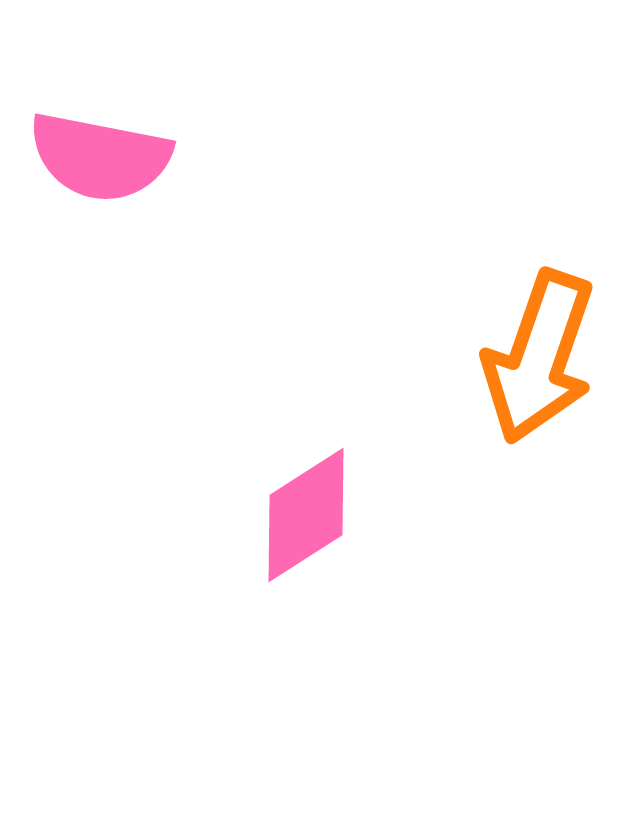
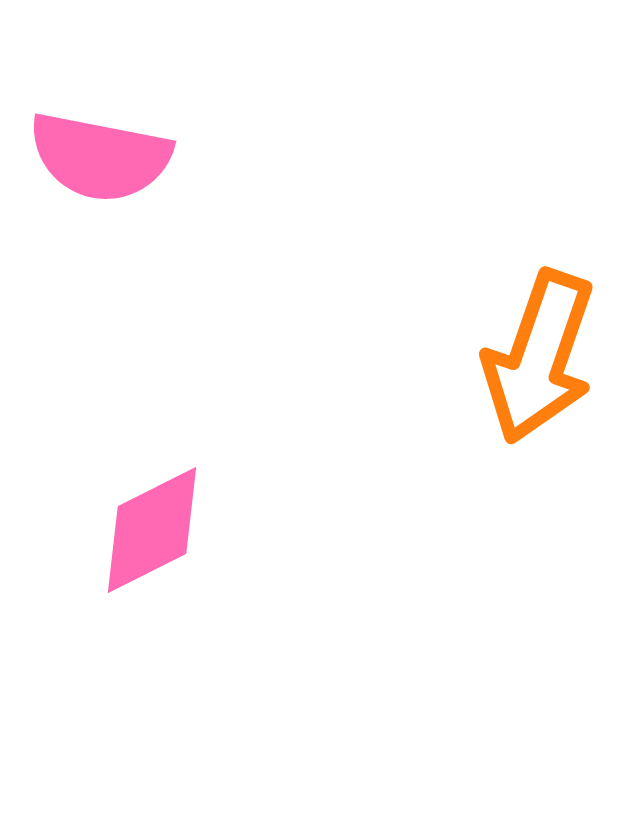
pink diamond: moved 154 px left, 15 px down; rotated 6 degrees clockwise
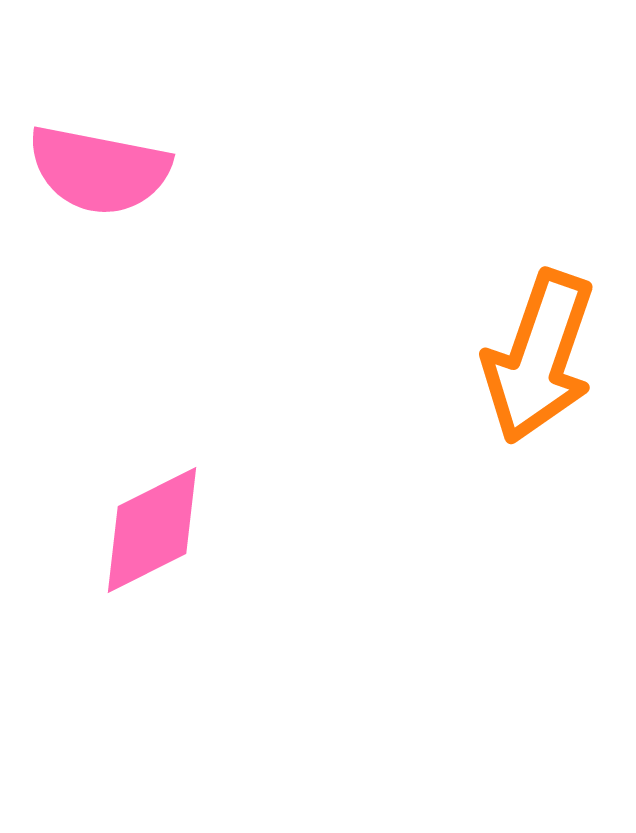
pink semicircle: moved 1 px left, 13 px down
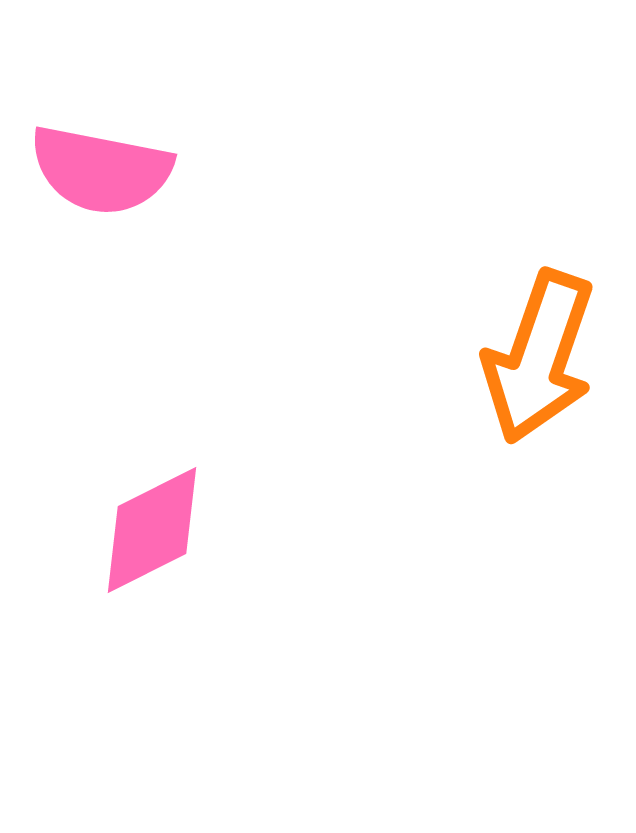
pink semicircle: moved 2 px right
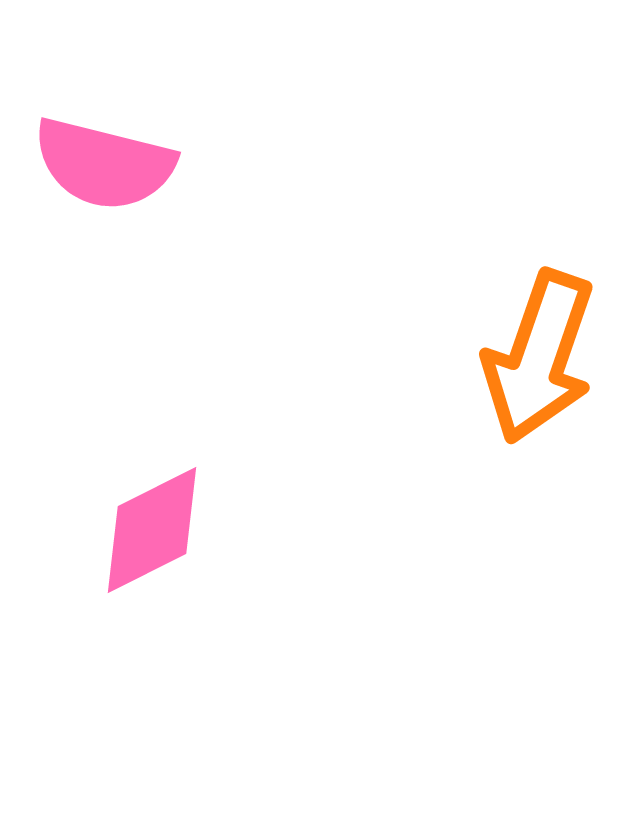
pink semicircle: moved 3 px right, 6 px up; rotated 3 degrees clockwise
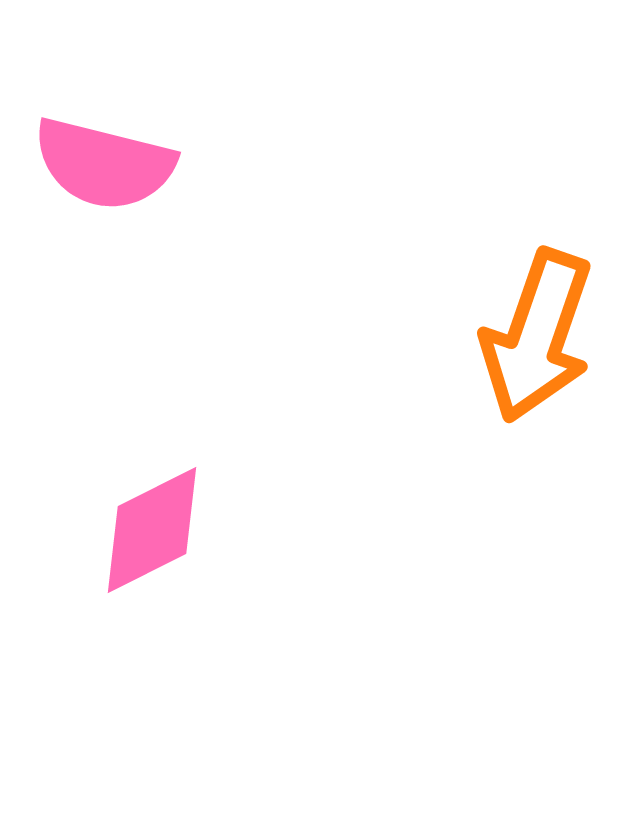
orange arrow: moved 2 px left, 21 px up
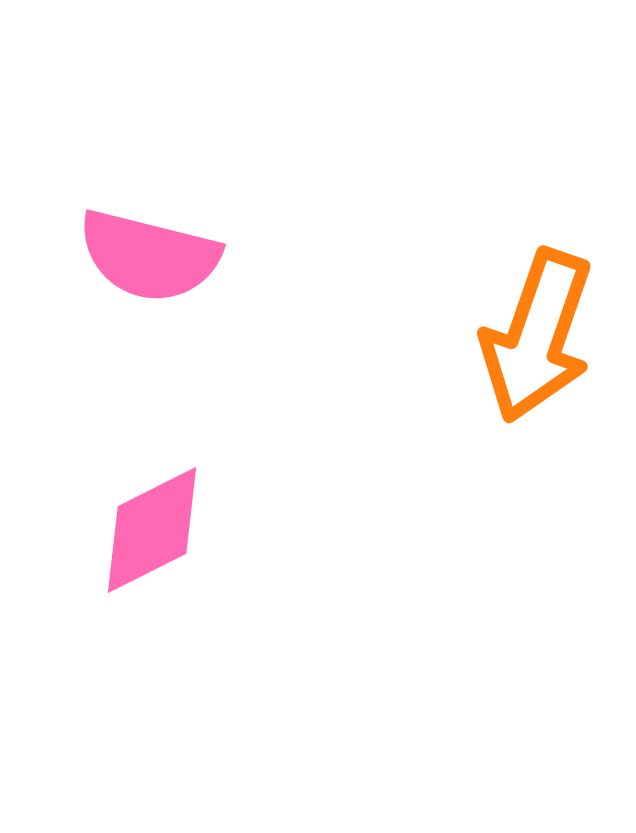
pink semicircle: moved 45 px right, 92 px down
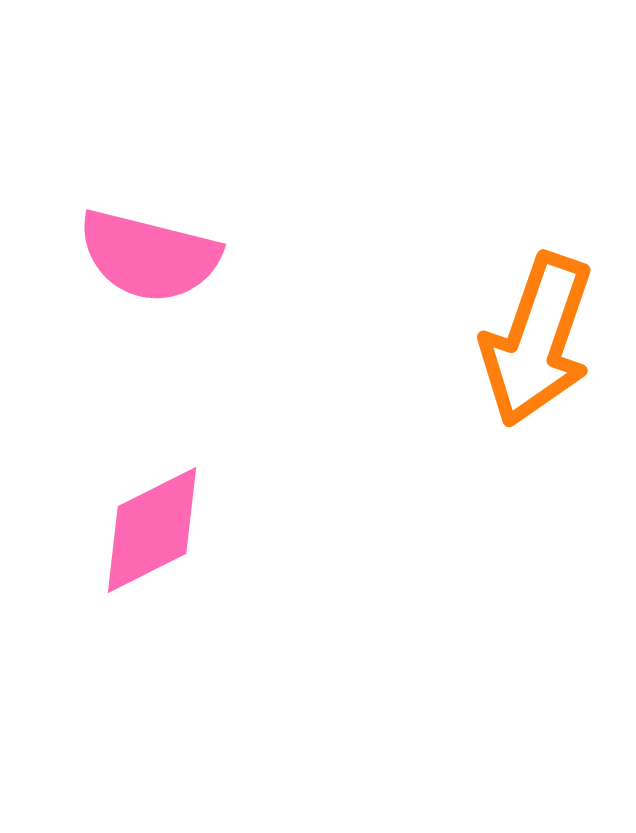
orange arrow: moved 4 px down
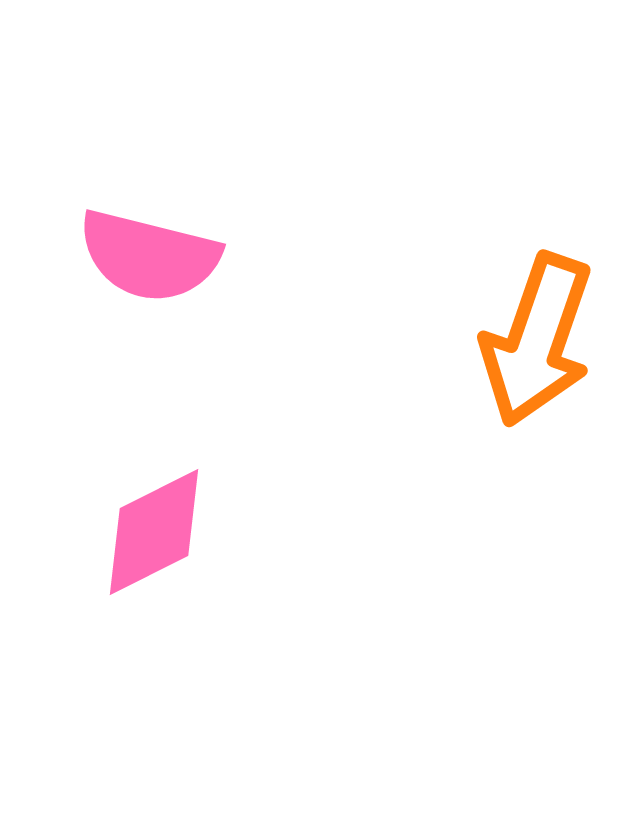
pink diamond: moved 2 px right, 2 px down
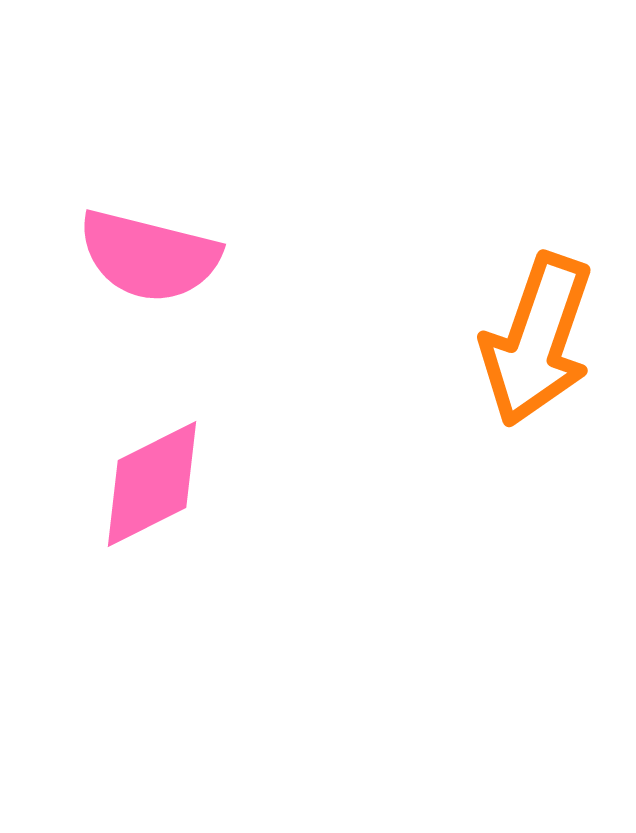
pink diamond: moved 2 px left, 48 px up
